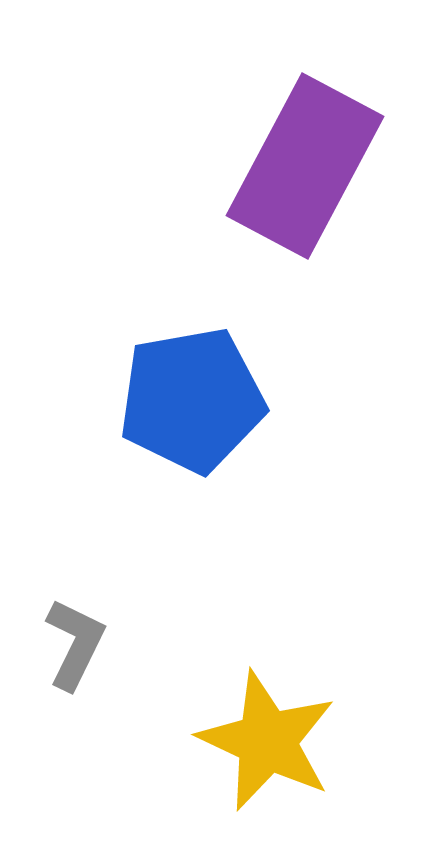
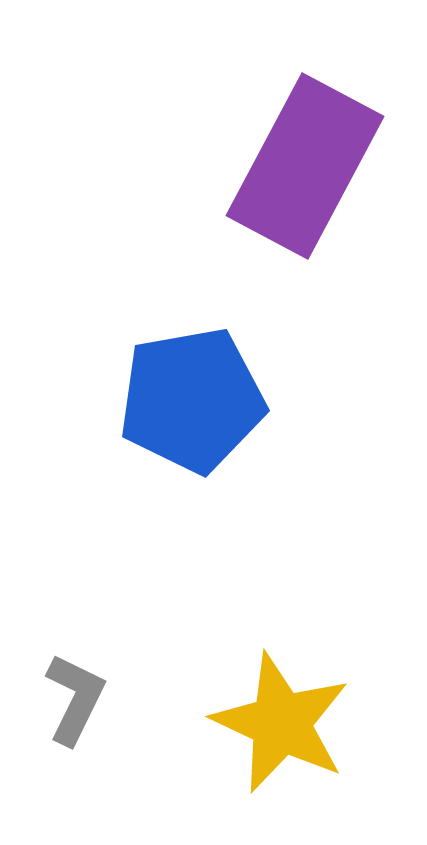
gray L-shape: moved 55 px down
yellow star: moved 14 px right, 18 px up
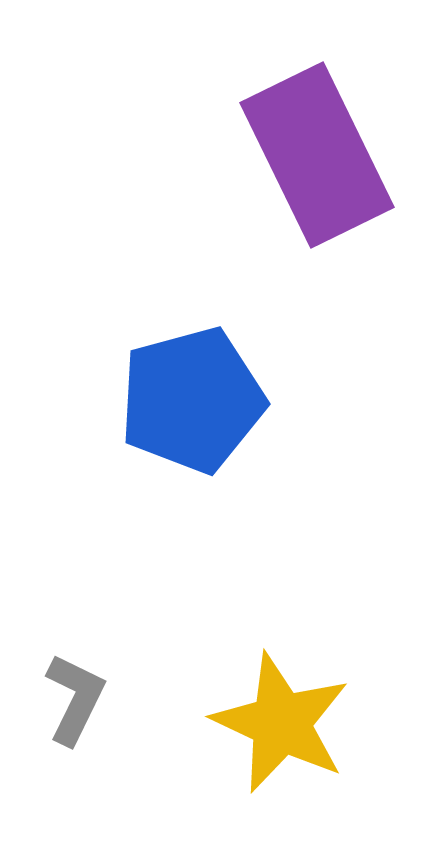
purple rectangle: moved 12 px right, 11 px up; rotated 54 degrees counterclockwise
blue pentagon: rotated 5 degrees counterclockwise
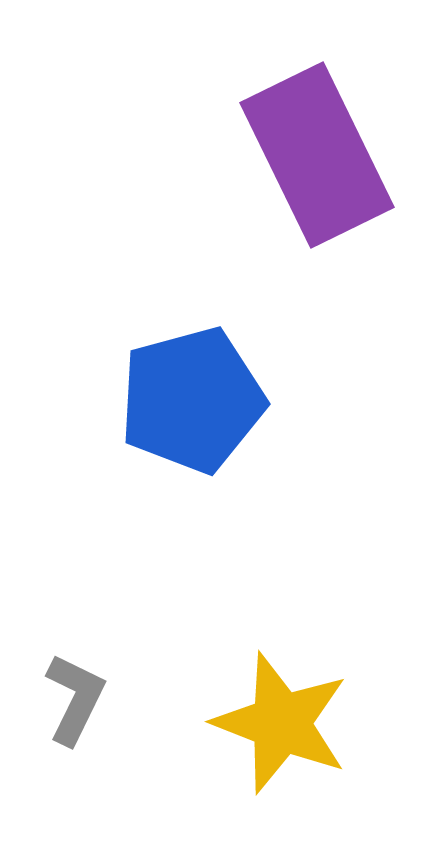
yellow star: rotated 4 degrees counterclockwise
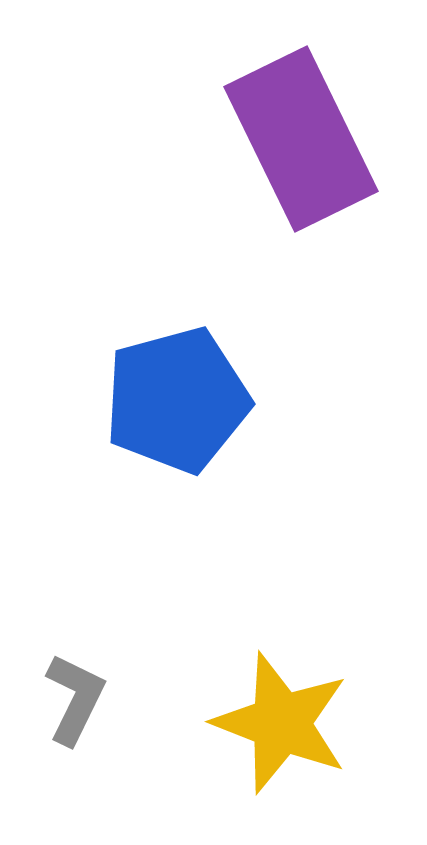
purple rectangle: moved 16 px left, 16 px up
blue pentagon: moved 15 px left
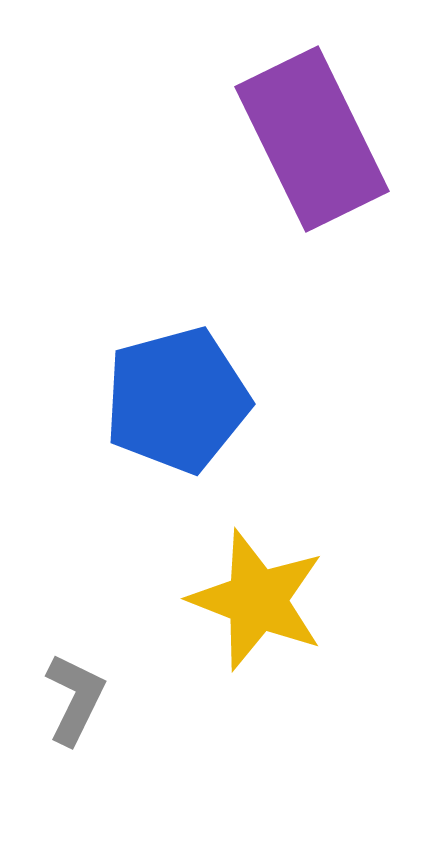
purple rectangle: moved 11 px right
yellow star: moved 24 px left, 123 px up
